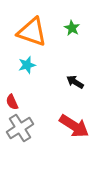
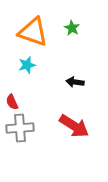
orange triangle: moved 1 px right
black arrow: rotated 24 degrees counterclockwise
gray cross: rotated 28 degrees clockwise
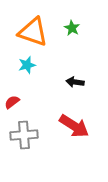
red semicircle: rotated 77 degrees clockwise
gray cross: moved 4 px right, 7 px down
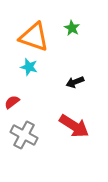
orange triangle: moved 1 px right, 5 px down
cyan star: moved 2 px right, 2 px down; rotated 30 degrees clockwise
black arrow: rotated 30 degrees counterclockwise
gray cross: rotated 32 degrees clockwise
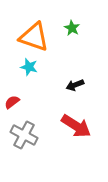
black arrow: moved 3 px down
red arrow: moved 2 px right
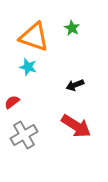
cyan star: moved 1 px left
gray cross: rotated 32 degrees clockwise
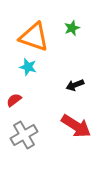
green star: rotated 21 degrees clockwise
red semicircle: moved 2 px right, 2 px up
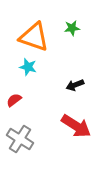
green star: rotated 14 degrees clockwise
gray cross: moved 4 px left, 4 px down; rotated 28 degrees counterclockwise
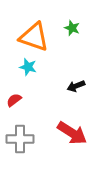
green star: rotated 28 degrees clockwise
black arrow: moved 1 px right, 1 px down
red arrow: moved 4 px left, 7 px down
gray cross: rotated 32 degrees counterclockwise
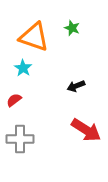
cyan star: moved 5 px left, 1 px down; rotated 18 degrees clockwise
red arrow: moved 14 px right, 3 px up
